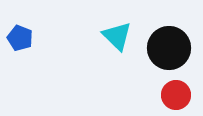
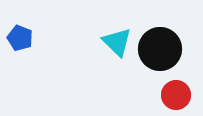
cyan triangle: moved 6 px down
black circle: moved 9 px left, 1 px down
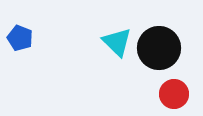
black circle: moved 1 px left, 1 px up
red circle: moved 2 px left, 1 px up
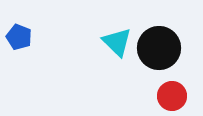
blue pentagon: moved 1 px left, 1 px up
red circle: moved 2 px left, 2 px down
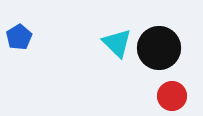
blue pentagon: rotated 20 degrees clockwise
cyan triangle: moved 1 px down
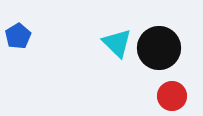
blue pentagon: moved 1 px left, 1 px up
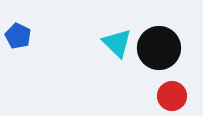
blue pentagon: rotated 15 degrees counterclockwise
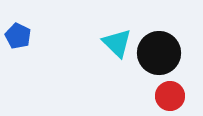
black circle: moved 5 px down
red circle: moved 2 px left
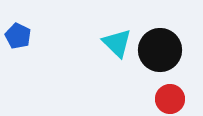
black circle: moved 1 px right, 3 px up
red circle: moved 3 px down
